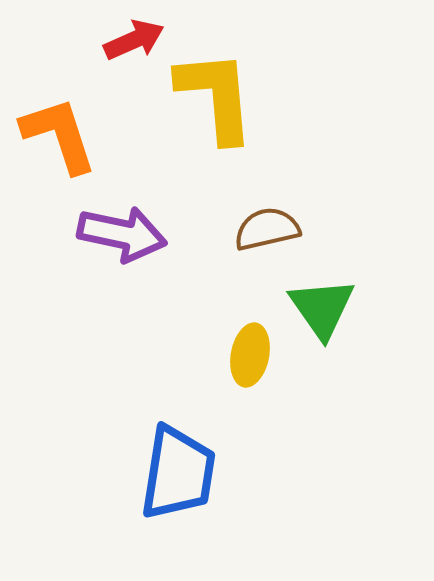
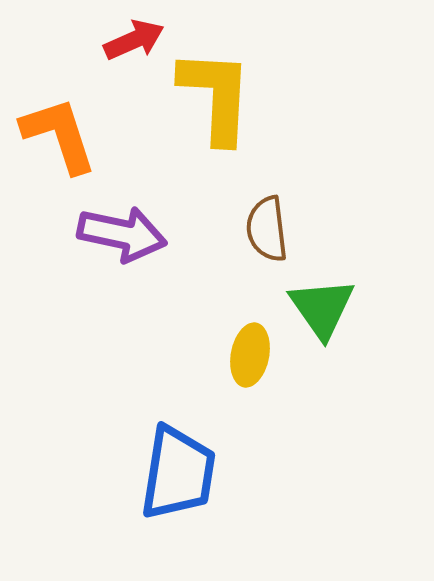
yellow L-shape: rotated 8 degrees clockwise
brown semicircle: rotated 84 degrees counterclockwise
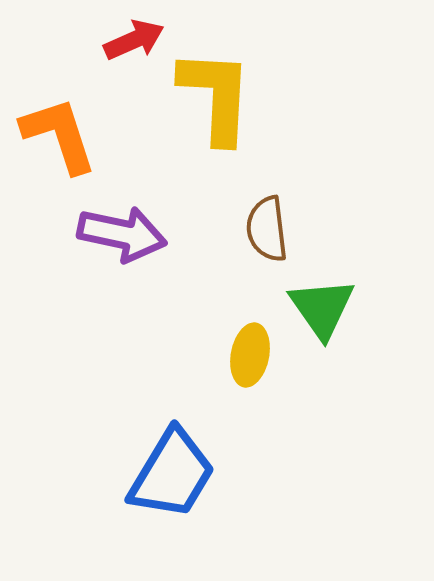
blue trapezoid: moved 6 px left, 1 px down; rotated 22 degrees clockwise
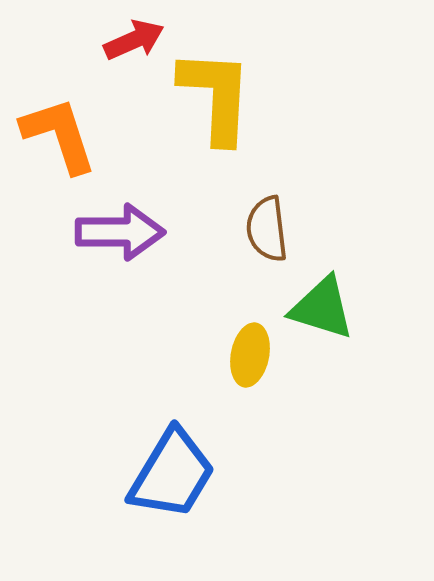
purple arrow: moved 2 px left, 2 px up; rotated 12 degrees counterclockwise
green triangle: rotated 38 degrees counterclockwise
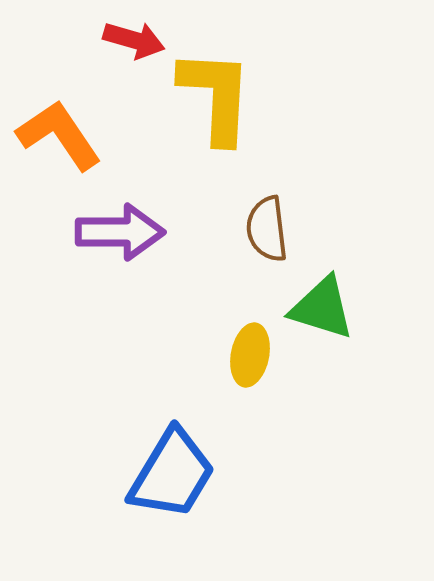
red arrow: rotated 40 degrees clockwise
orange L-shape: rotated 16 degrees counterclockwise
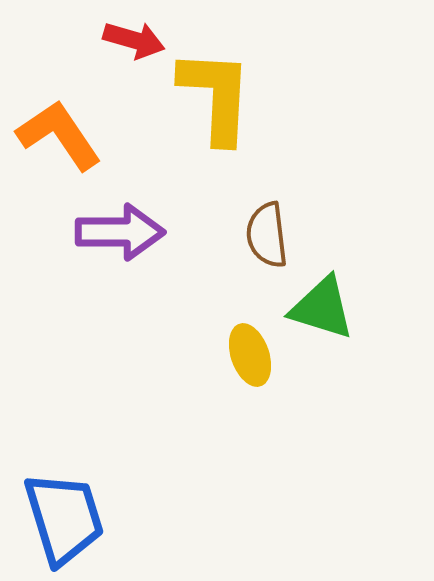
brown semicircle: moved 6 px down
yellow ellipse: rotated 30 degrees counterclockwise
blue trapezoid: moved 108 px left, 44 px down; rotated 48 degrees counterclockwise
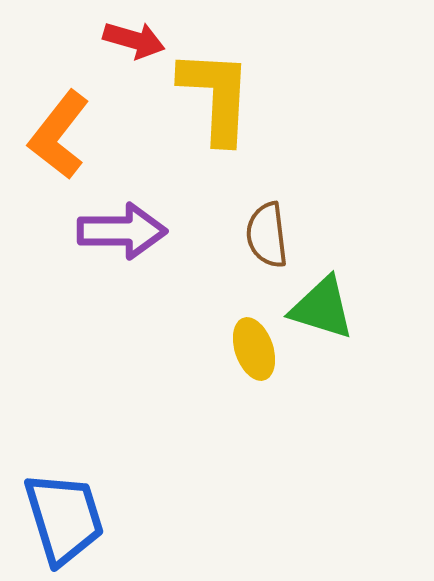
orange L-shape: rotated 108 degrees counterclockwise
purple arrow: moved 2 px right, 1 px up
yellow ellipse: moved 4 px right, 6 px up
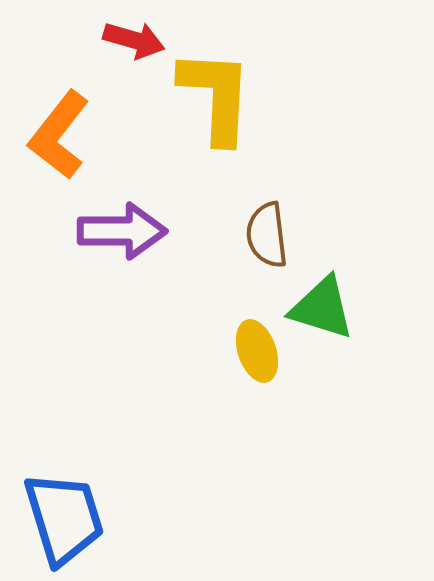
yellow ellipse: moved 3 px right, 2 px down
